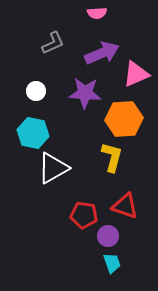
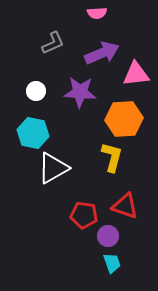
pink triangle: rotated 16 degrees clockwise
purple star: moved 5 px left, 1 px up
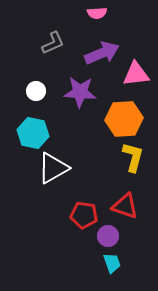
yellow L-shape: moved 21 px right
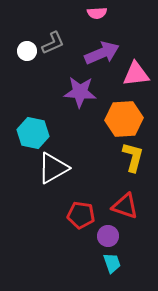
white circle: moved 9 px left, 40 px up
red pentagon: moved 3 px left
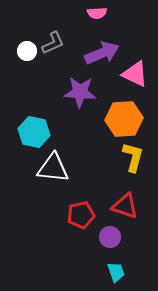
pink triangle: moved 1 px left; rotated 32 degrees clockwise
cyan hexagon: moved 1 px right, 1 px up
white triangle: rotated 36 degrees clockwise
red pentagon: rotated 20 degrees counterclockwise
purple circle: moved 2 px right, 1 px down
cyan trapezoid: moved 4 px right, 9 px down
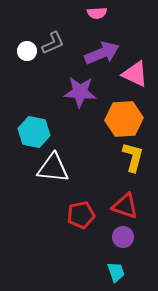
purple circle: moved 13 px right
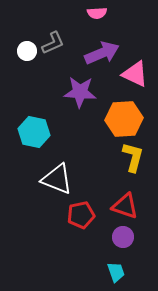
white triangle: moved 4 px right, 11 px down; rotated 16 degrees clockwise
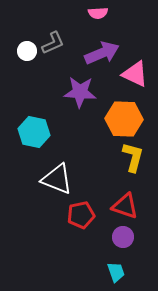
pink semicircle: moved 1 px right
orange hexagon: rotated 6 degrees clockwise
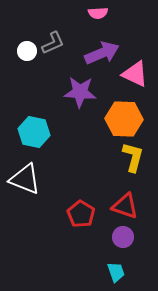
white triangle: moved 32 px left
red pentagon: moved 1 px up; rotated 28 degrees counterclockwise
